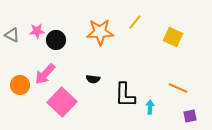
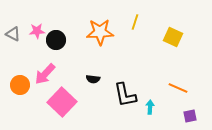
yellow line: rotated 21 degrees counterclockwise
gray triangle: moved 1 px right, 1 px up
black L-shape: rotated 12 degrees counterclockwise
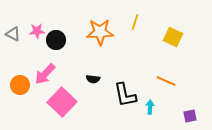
orange line: moved 12 px left, 7 px up
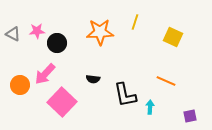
black circle: moved 1 px right, 3 px down
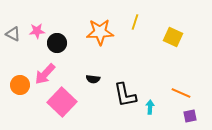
orange line: moved 15 px right, 12 px down
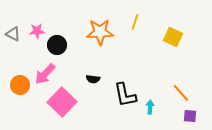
black circle: moved 2 px down
orange line: rotated 24 degrees clockwise
purple square: rotated 16 degrees clockwise
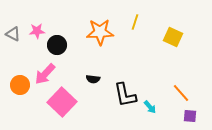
cyan arrow: rotated 136 degrees clockwise
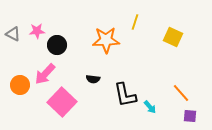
orange star: moved 6 px right, 8 px down
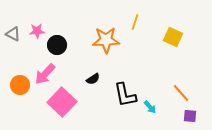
black semicircle: rotated 40 degrees counterclockwise
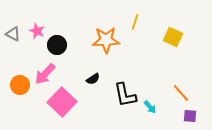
pink star: rotated 28 degrees clockwise
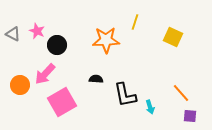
black semicircle: moved 3 px right; rotated 144 degrees counterclockwise
pink square: rotated 16 degrees clockwise
cyan arrow: rotated 24 degrees clockwise
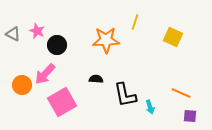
orange circle: moved 2 px right
orange line: rotated 24 degrees counterclockwise
